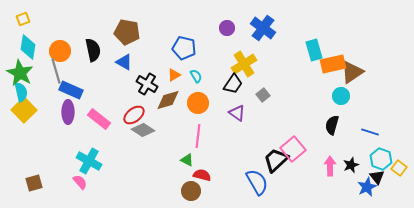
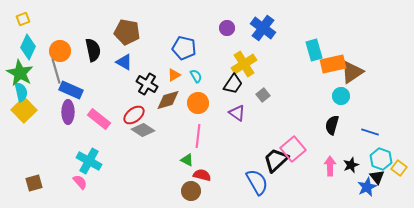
cyan diamond at (28, 47): rotated 15 degrees clockwise
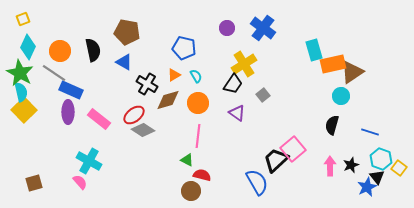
gray line at (56, 71): moved 2 px left, 2 px down; rotated 40 degrees counterclockwise
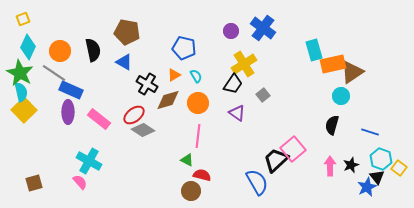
purple circle at (227, 28): moved 4 px right, 3 px down
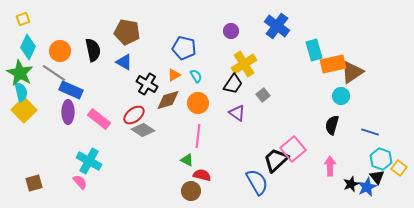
blue cross at (263, 28): moved 14 px right, 2 px up
black star at (351, 165): moved 19 px down
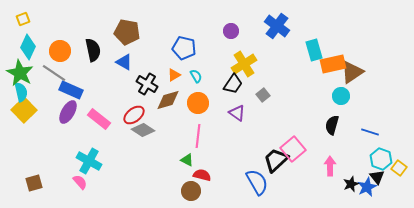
purple ellipse at (68, 112): rotated 30 degrees clockwise
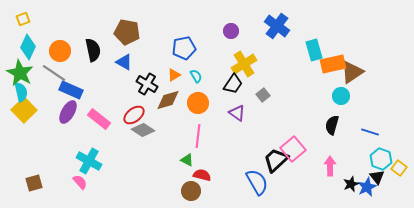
blue pentagon at (184, 48): rotated 25 degrees counterclockwise
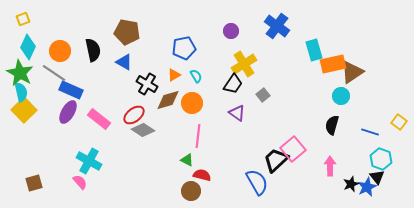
orange circle at (198, 103): moved 6 px left
yellow square at (399, 168): moved 46 px up
